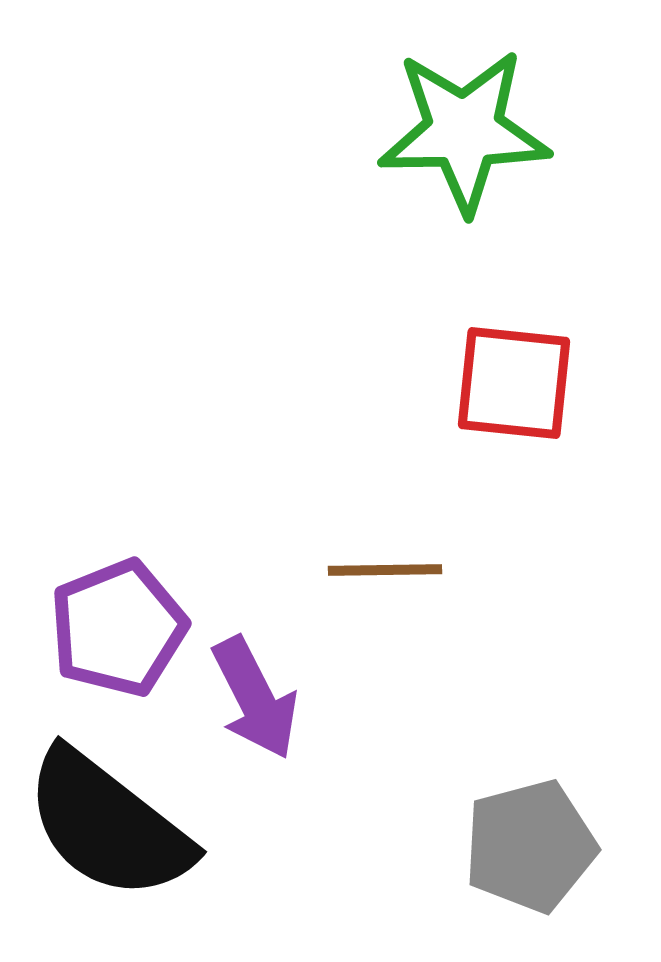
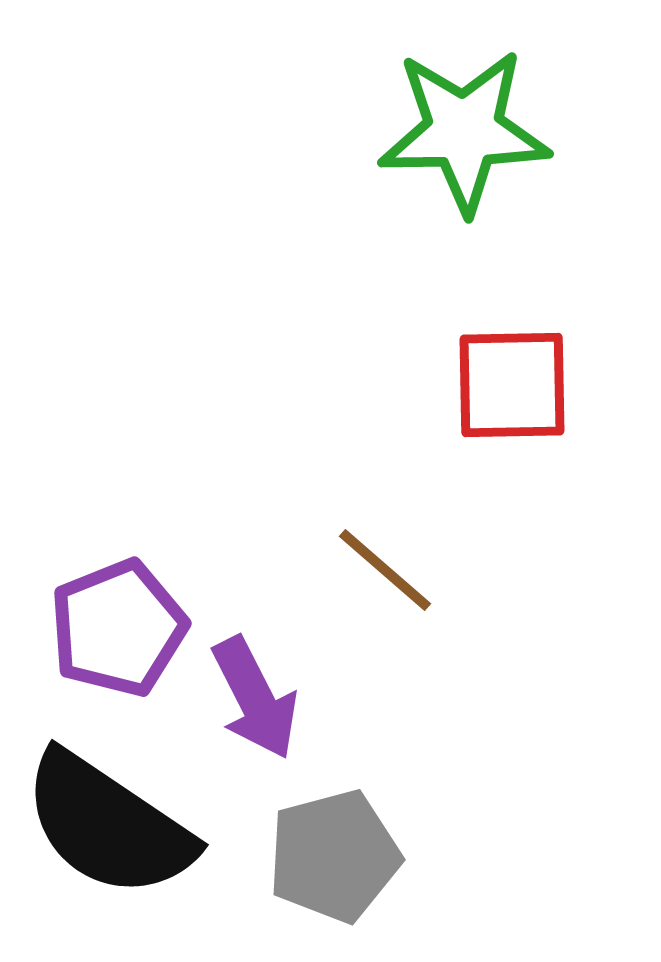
red square: moved 2 px left, 2 px down; rotated 7 degrees counterclockwise
brown line: rotated 42 degrees clockwise
black semicircle: rotated 4 degrees counterclockwise
gray pentagon: moved 196 px left, 10 px down
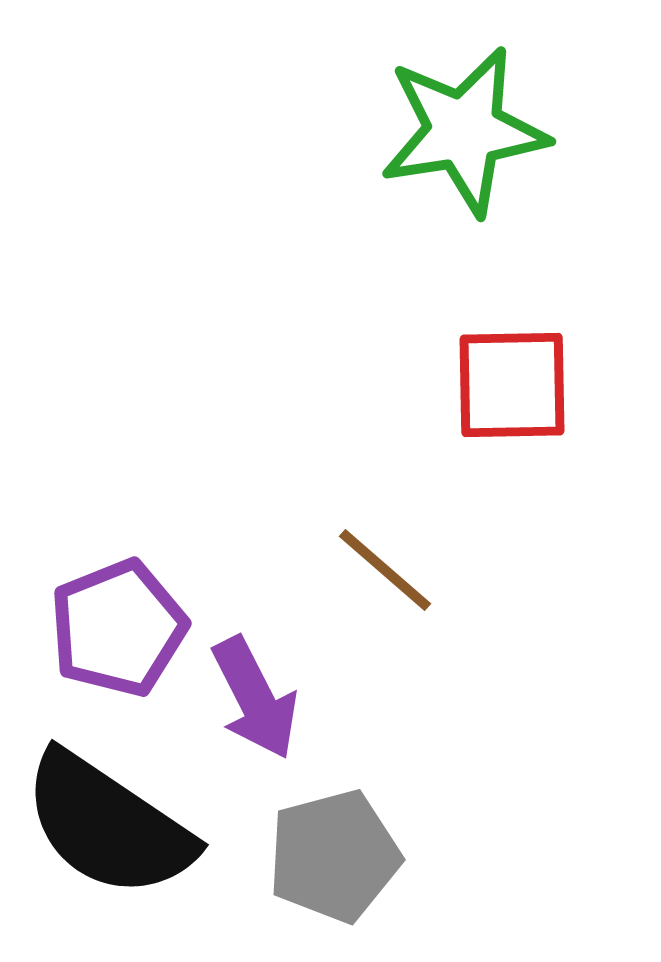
green star: rotated 8 degrees counterclockwise
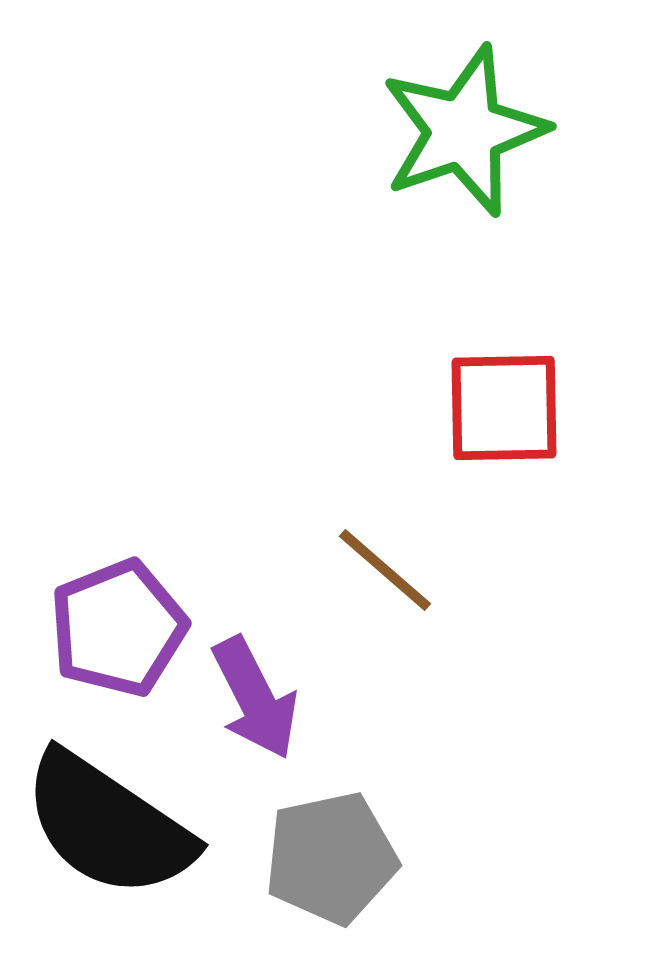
green star: rotated 10 degrees counterclockwise
red square: moved 8 px left, 23 px down
gray pentagon: moved 3 px left, 2 px down; rotated 3 degrees clockwise
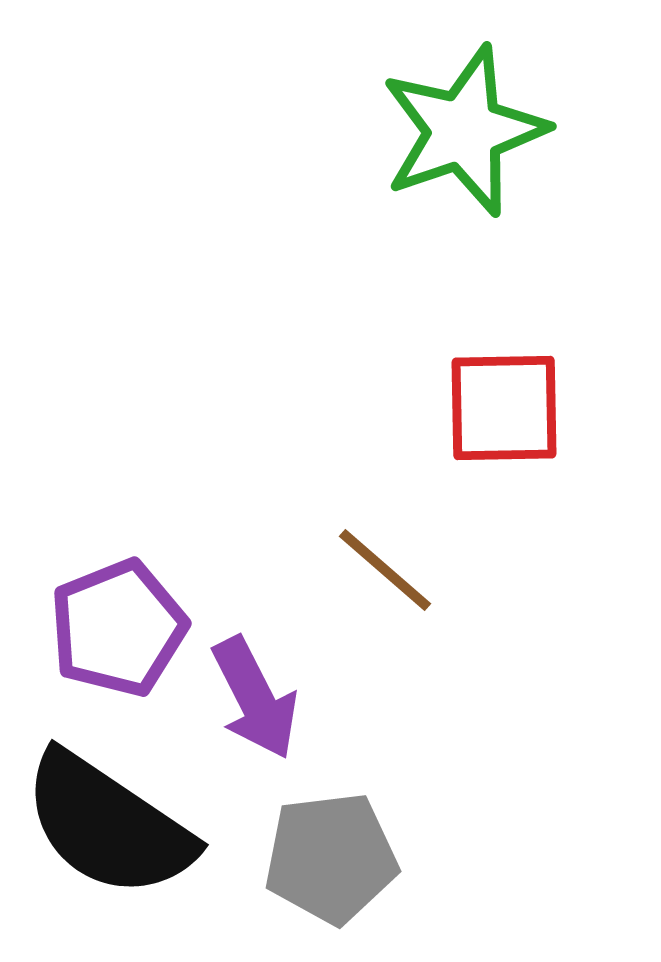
gray pentagon: rotated 5 degrees clockwise
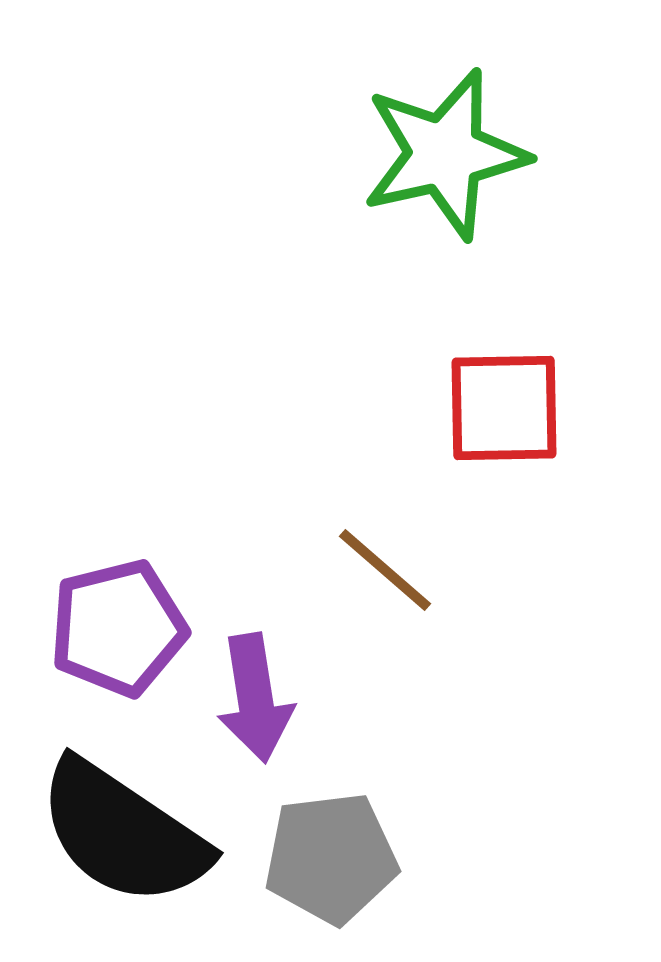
green star: moved 19 px left, 23 px down; rotated 6 degrees clockwise
purple pentagon: rotated 8 degrees clockwise
purple arrow: rotated 18 degrees clockwise
black semicircle: moved 15 px right, 8 px down
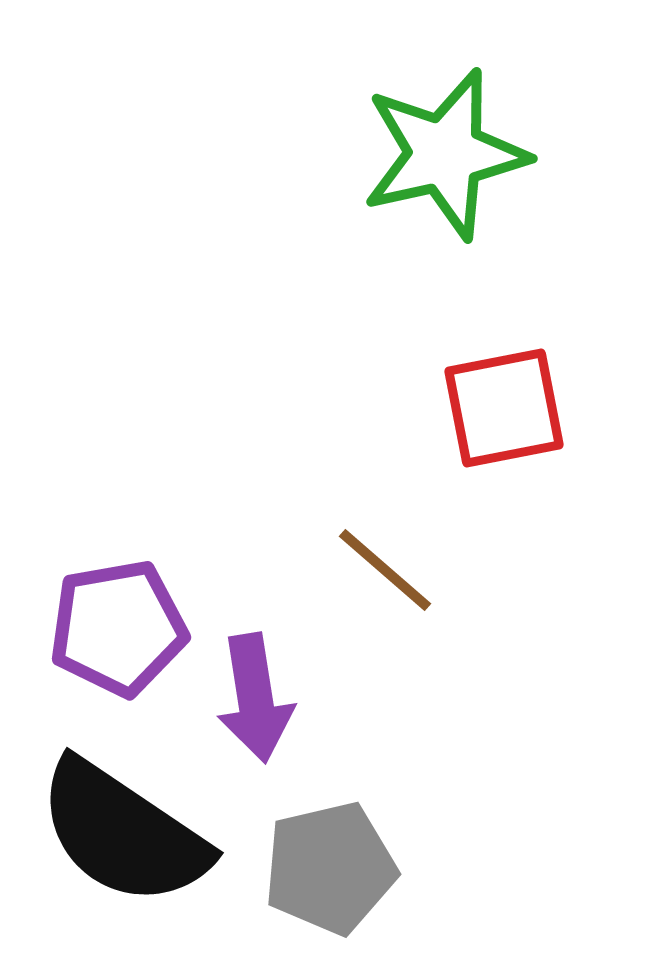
red square: rotated 10 degrees counterclockwise
purple pentagon: rotated 4 degrees clockwise
gray pentagon: moved 1 px left, 10 px down; rotated 6 degrees counterclockwise
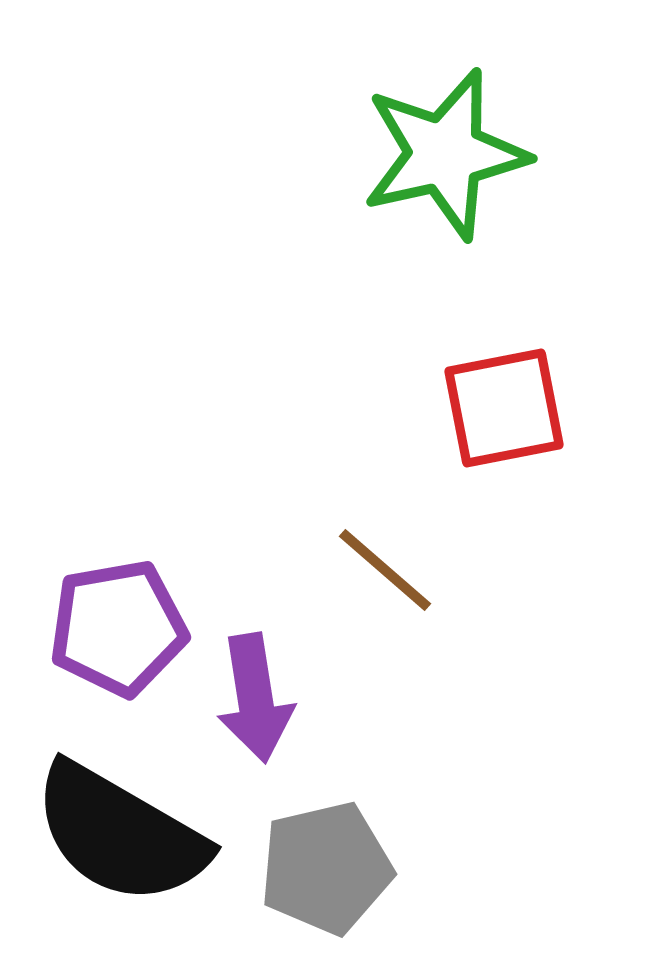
black semicircle: moved 3 px left, 1 px down; rotated 4 degrees counterclockwise
gray pentagon: moved 4 px left
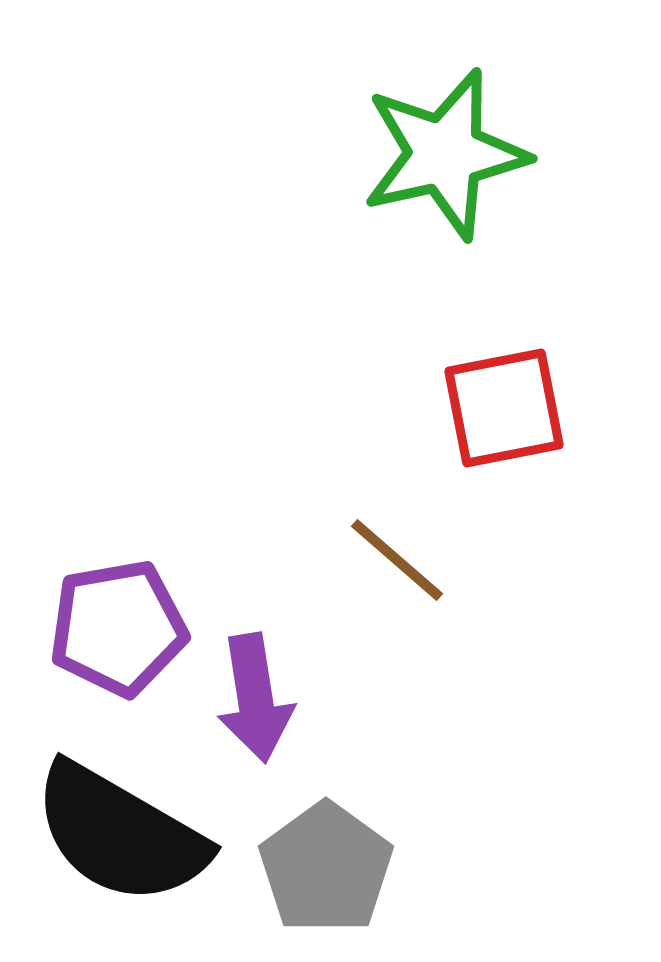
brown line: moved 12 px right, 10 px up
gray pentagon: rotated 23 degrees counterclockwise
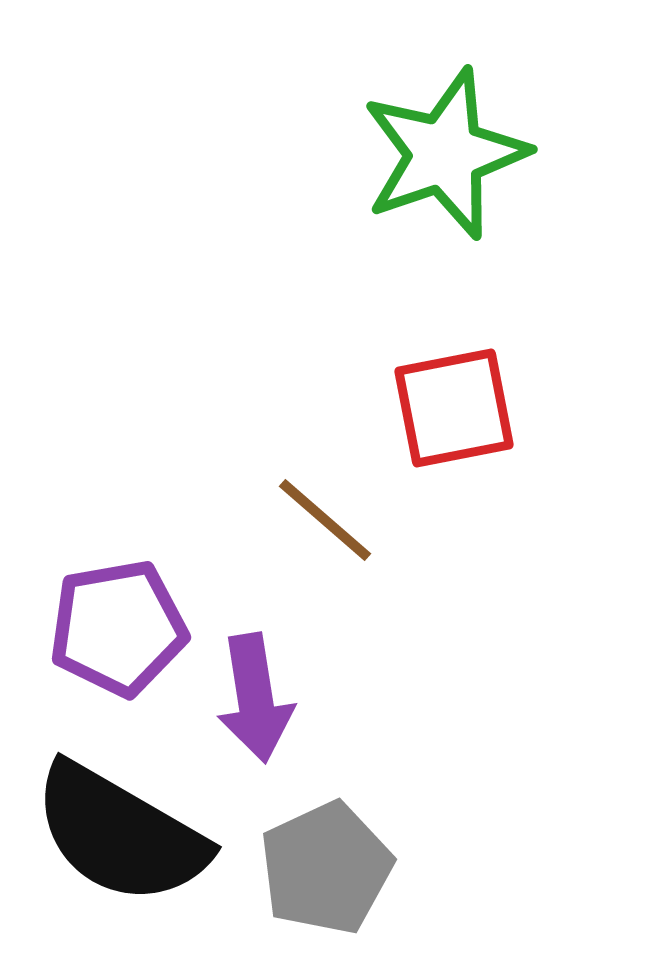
green star: rotated 6 degrees counterclockwise
red square: moved 50 px left
brown line: moved 72 px left, 40 px up
gray pentagon: rotated 11 degrees clockwise
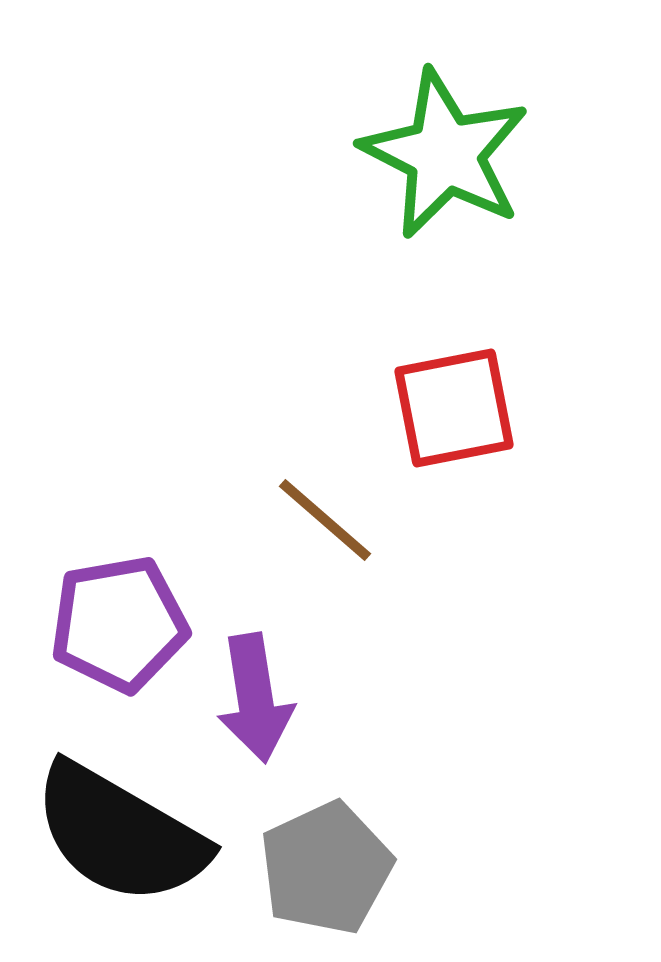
green star: rotated 26 degrees counterclockwise
purple pentagon: moved 1 px right, 4 px up
